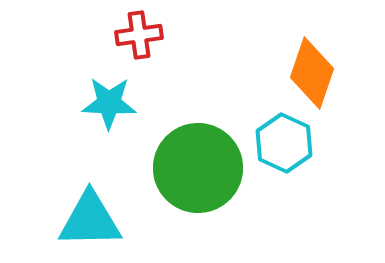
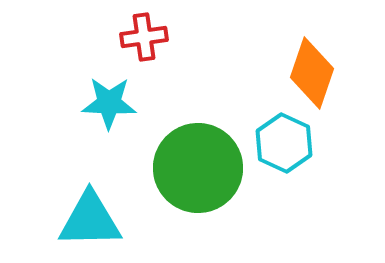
red cross: moved 5 px right, 2 px down
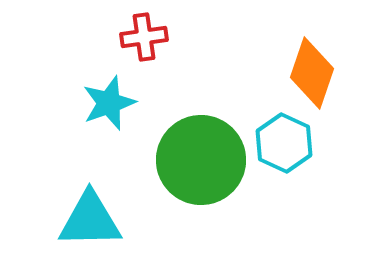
cyan star: rotated 22 degrees counterclockwise
green circle: moved 3 px right, 8 px up
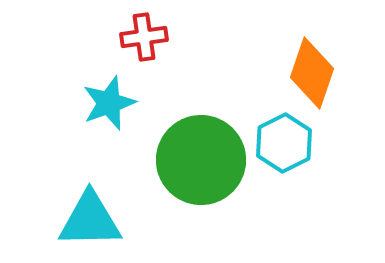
cyan hexagon: rotated 8 degrees clockwise
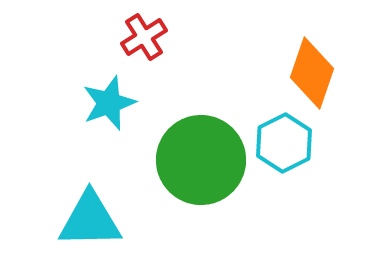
red cross: rotated 24 degrees counterclockwise
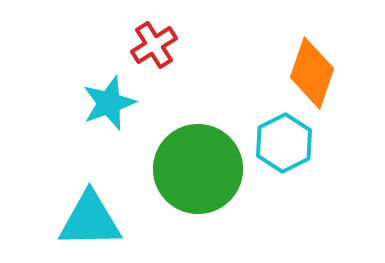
red cross: moved 10 px right, 8 px down
green circle: moved 3 px left, 9 px down
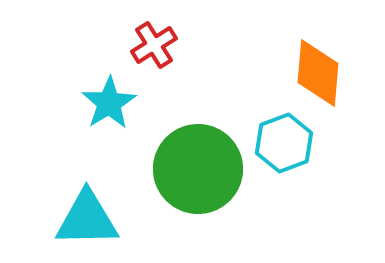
orange diamond: moved 6 px right; rotated 14 degrees counterclockwise
cyan star: rotated 12 degrees counterclockwise
cyan hexagon: rotated 6 degrees clockwise
cyan triangle: moved 3 px left, 1 px up
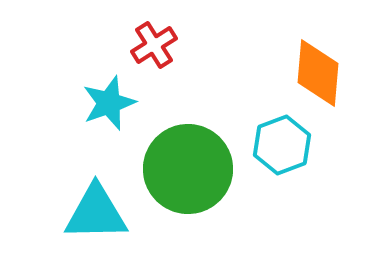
cyan star: rotated 12 degrees clockwise
cyan hexagon: moved 2 px left, 2 px down
green circle: moved 10 px left
cyan triangle: moved 9 px right, 6 px up
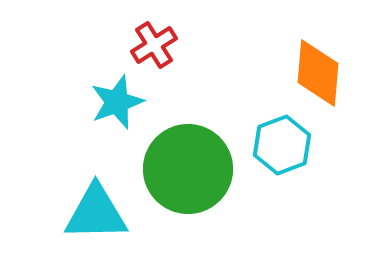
cyan star: moved 8 px right, 1 px up
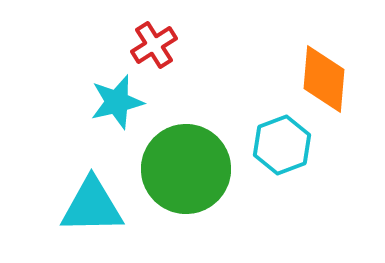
orange diamond: moved 6 px right, 6 px down
cyan star: rotated 6 degrees clockwise
green circle: moved 2 px left
cyan triangle: moved 4 px left, 7 px up
